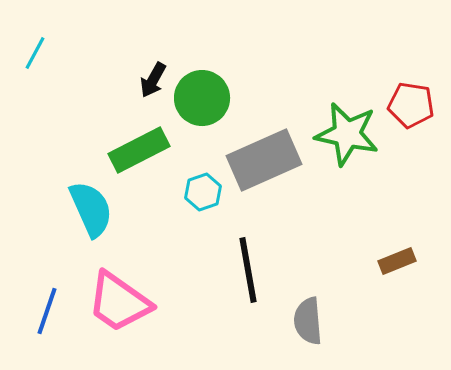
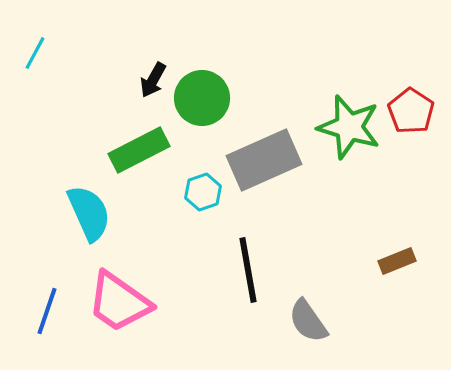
red pentagon: moved 6 px down; rotated 24 degrees clockwise
green star: moved 2 px right, 7 px up; rotated 4 degrees clockwise
cyan semicircle: moved 2 px left, 4 px down
gray semicircle: rotated 30 degrees counterclockwise
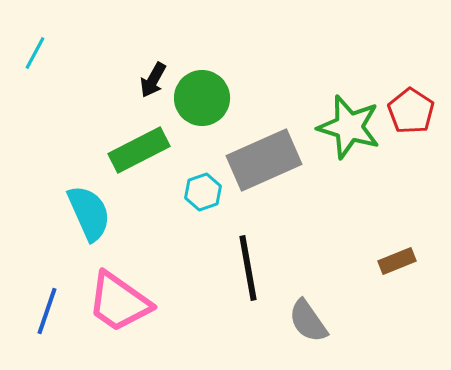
black line: moved 2 px up
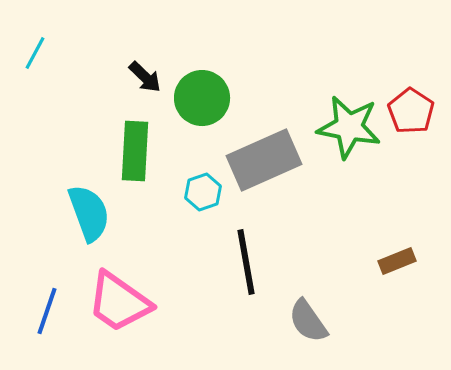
black arrow: moved 8 px left, 3 px up; rotated 75 degrees counterclockwise
green star: rotated 6 degrees counterclockwise
green rectangle: moved 4 px left, 1 px down; rotated 60 degrees counterclockwise
cyan semicircle: rotated 4 degrees clockwise
black line: moved 2 px left, 6 px up
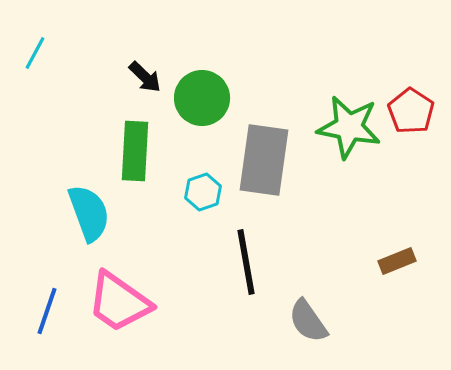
gray rectangle: rotated 58 degrees counterclockwise
